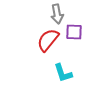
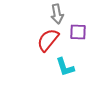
purple square: moved 4 px right
cyan L-shape: moved 2 px right, 6 px up
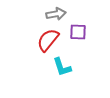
gray arrow: moved 1 px left; rotated 90 degrees counterclockwise
cyan L-shape: moved 3 px left
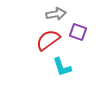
purple square: rotated 18 degrees clockwise
red semicircle: rotated 15 degrees clockwise
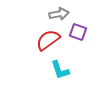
gray arrow: moved 3 px right
cyan L-shape: moved 2 px left, 3 px down
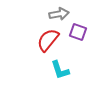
red semicircle: rotated 15 degrees counterclockwise
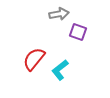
red semicircle: moved 14 px left, 19 px down
cyan L-shape: rotated 70 degrees clockwise
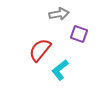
purple square: moved 1 px right, 2 px down
red semicircle: moved 6 px right, 9 px up
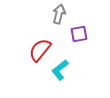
gray arrow: rotated 66 degrees counterclockwise
purple square: rotated 30 degrees counterclockwise
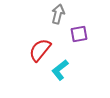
gray arrow: moved 1 px left
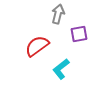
red semicircle: moved 3 px left, 4 px up; rotated 15 degrees clockwise
cyan L-shape: moved 1 px right, 1 px up
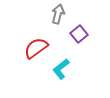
purple square: rotated 30 degrees counterclockwise
red semicircle: moved 1 px left, 2 px down
